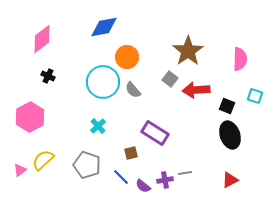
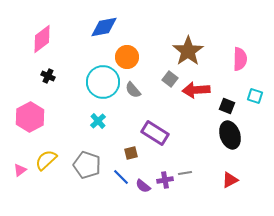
cyan cross: moved 5 px up
yellow semicircle: moved 3 px right
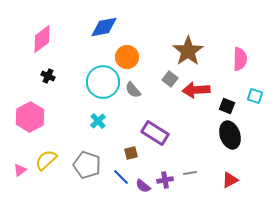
gray line: moved 5 px right
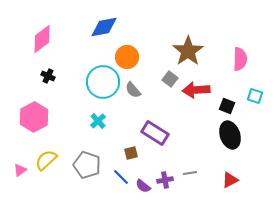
pink hexagon: moved 4 px right
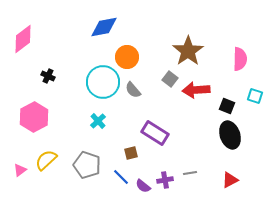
pink diamond: moved 19 px left
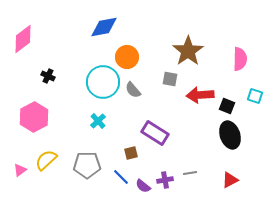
gray square: rotated 28 degrees counterclockwise
red arrow: moved 4 px right, 5 px down
gray pentagon: rotated 20 degrees counterclockwise
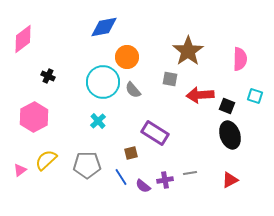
blue line: rotated 12 degrees clockwise
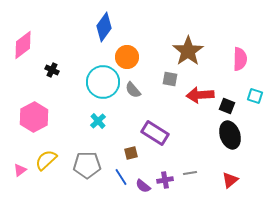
blue diamond: rotated 44 degrees counterclockwise
pink diamond: moved 6 px down
black cross: moved 4 px right, 6 px up
red triangle: rotated 12 degrees counterclockwise
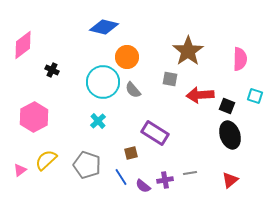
blue diamond: rotated 68 degrees clockwise
gray pentagon: rotated 20 degrees clockwise
